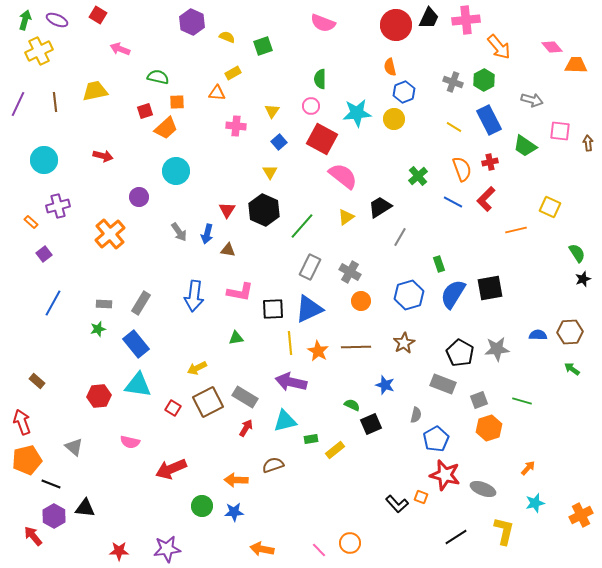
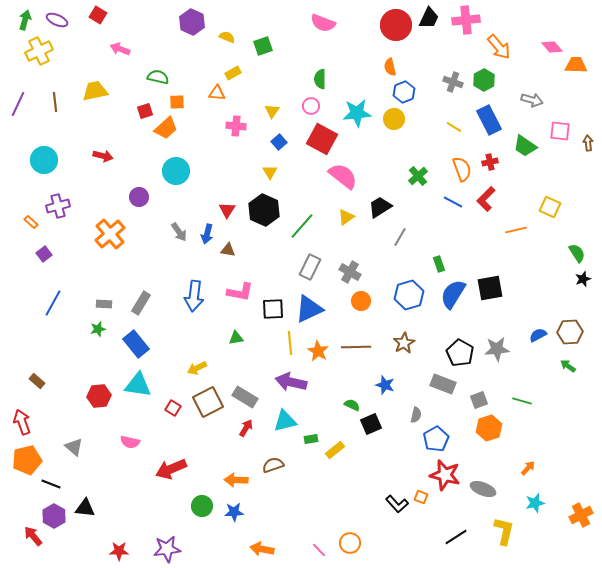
blue semicircle at (538, 335): rotated 30 degrees counterclockwise
green arrow at (572, 369): moved 4 px left, 3 px up
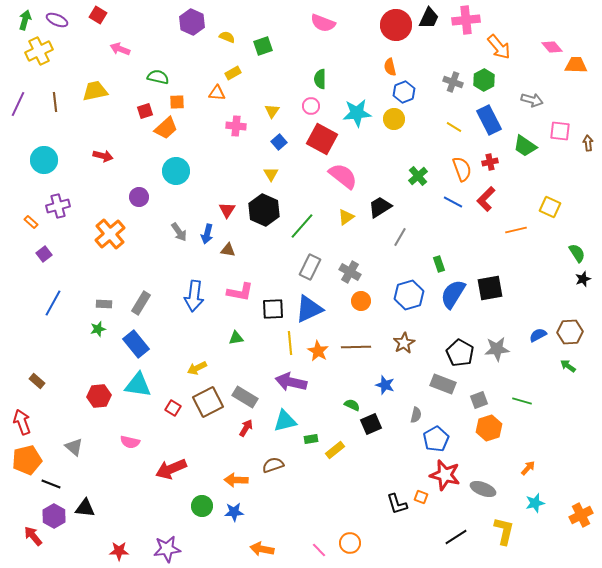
yellow triangle at (270, 172): moved 1 px right, 2 px down
black L-shape at (397, 504): rotated 25 degrees clockwise
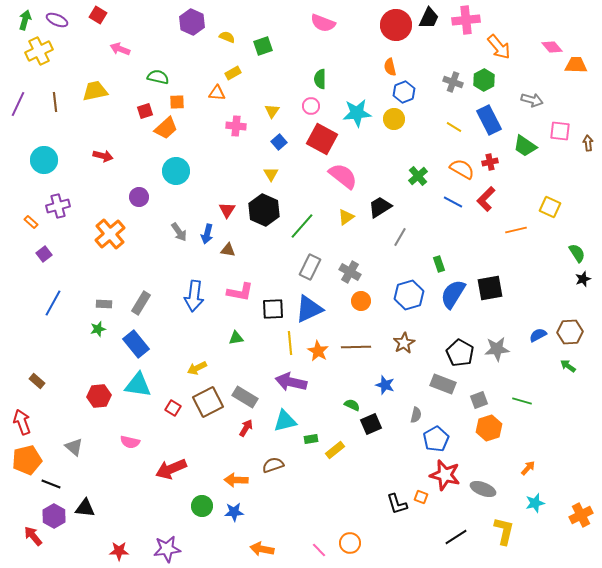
orange semicircle at (462, 169): rotated 40 degrees counterclockwise
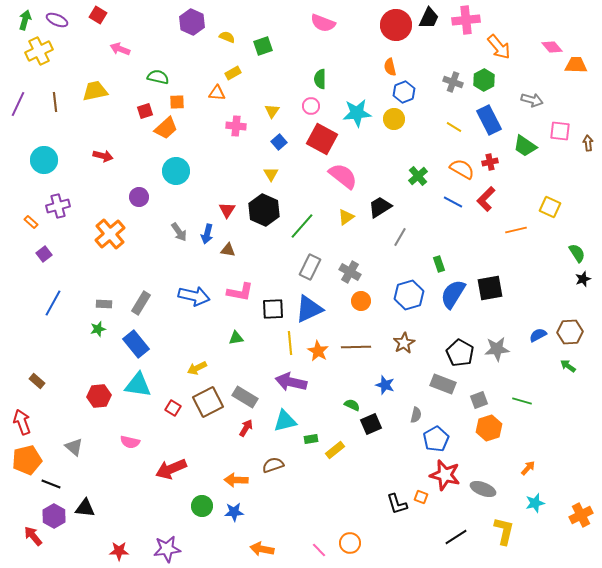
blue arrow at (194, 296): rotated 84 degrees counterclockwise
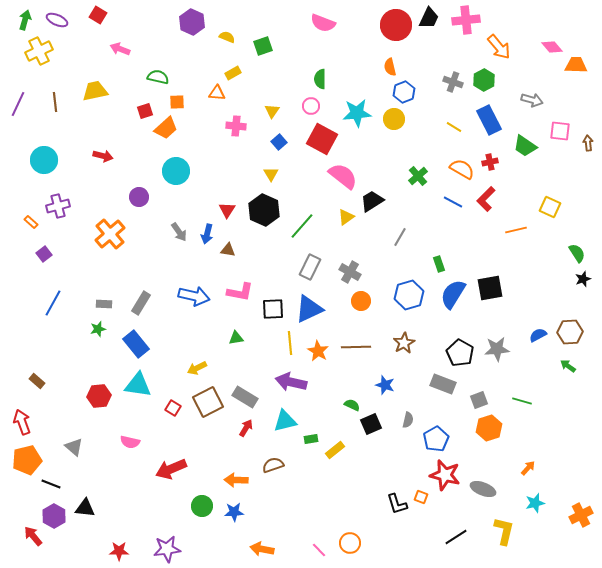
black trapezoid at (380, 207): moved 8 px left, 6 px up
gray semicircle at (416, 415): moved 8 px left, 5 px down
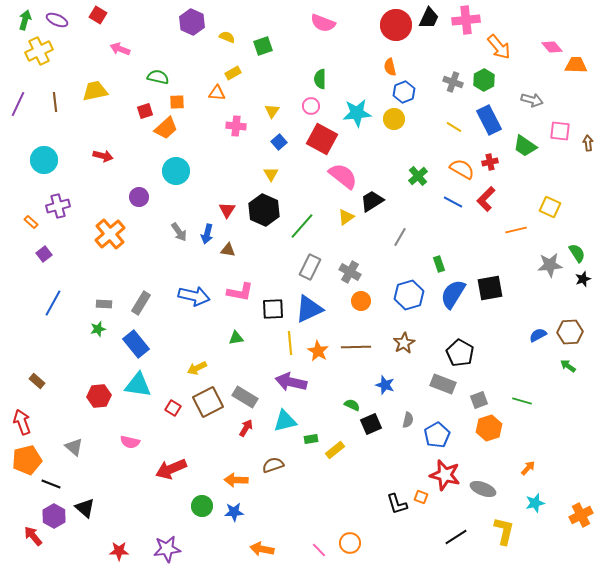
gray star at (497, 349): moved 53 px right, 84 px up
blue pentagon at (436, 439): moved 1 px right, 4 px up
black triangle at (85, 508): rotated 35 degrees clockwise
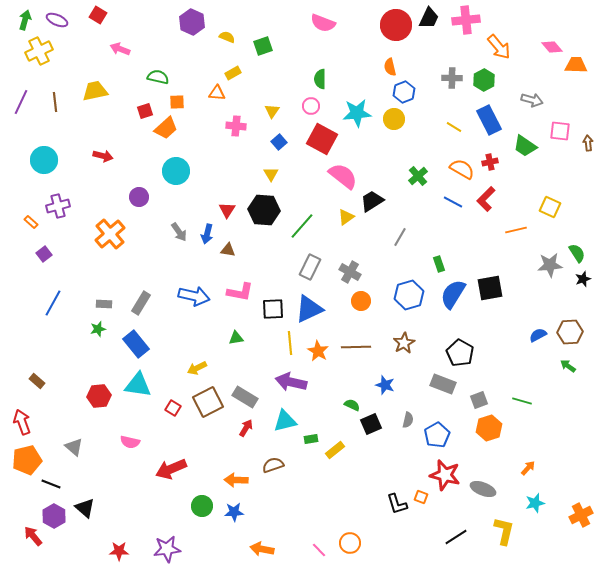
gray cross at (453, 82): moved 1 px left, 4 px up; rotated 18 degrees counterclockwise
purple line at (18, 104): moved 3 px right, 2 px up
black hexagon at (264, 210): rotated 20 degrees counterclockwise
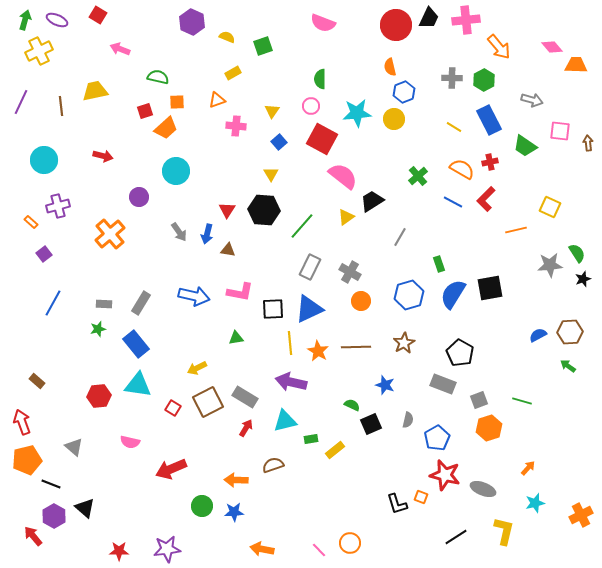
orange triangle at (217, 93): moved 7 px down; rotated 24 degrees counterclockwise
brown line at (55, 102): moved 6 px right, 4 px down
blue pentagon at (437, 435): moved 3 px down
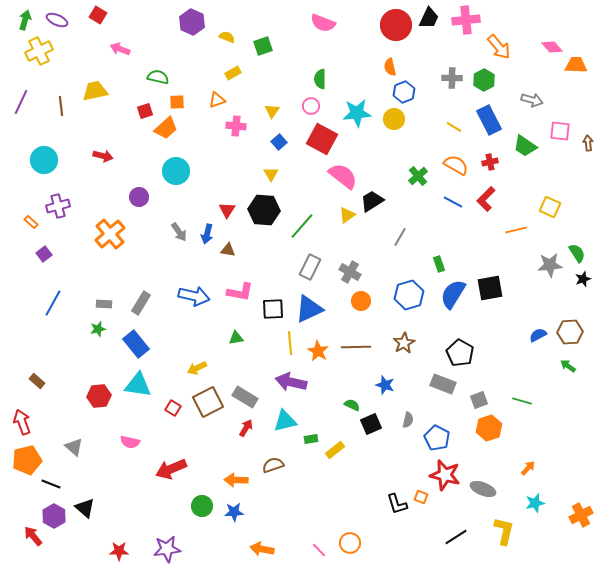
orange semicircle at (462, 169): moved 6 px left, 4 px up
yellow triangle at (346, 217): moved 1 px right, 2 px up
blue pentagon at (437, 438): rotated 15 degrees counterclockwise
